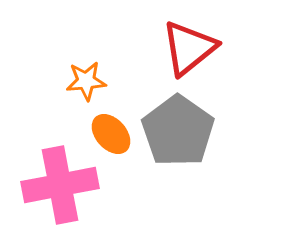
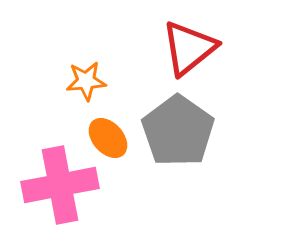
orange ellipse: moved 3 px left, 4 px down
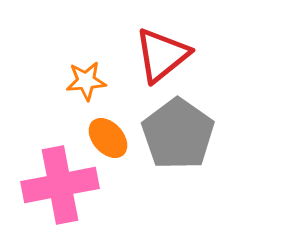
red triangle: moved 27 px left, 7 px down
gray pentagon: moved 3 px down
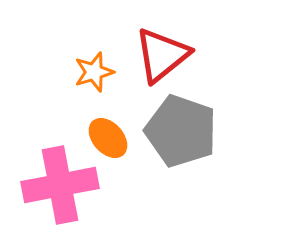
orange star: moved 8 px right, 9 px up; rotated 12 degrees counterclockwise
gray pentagon: moved 3 px right, 3 px up; rotated 16 degrees counterclockwise
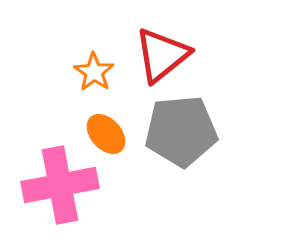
orange star: rotated 21 degrees counterclockwise
gray pentagon: rotated 24 degrees counterclockwise
orange ellipse: moved 2 px left, 4 px up
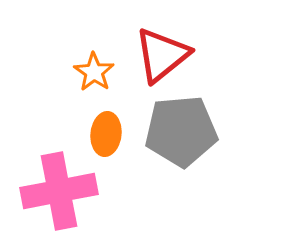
orange ellipse: rotated 48 degrees clockwise
pink cross: moved 1 px left, 6 px down
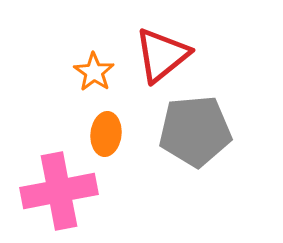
gray pentagon: moved 14 px right
